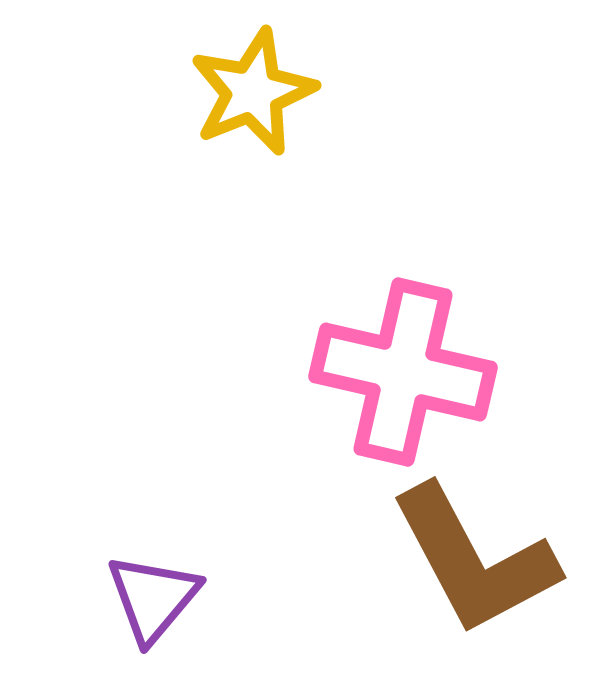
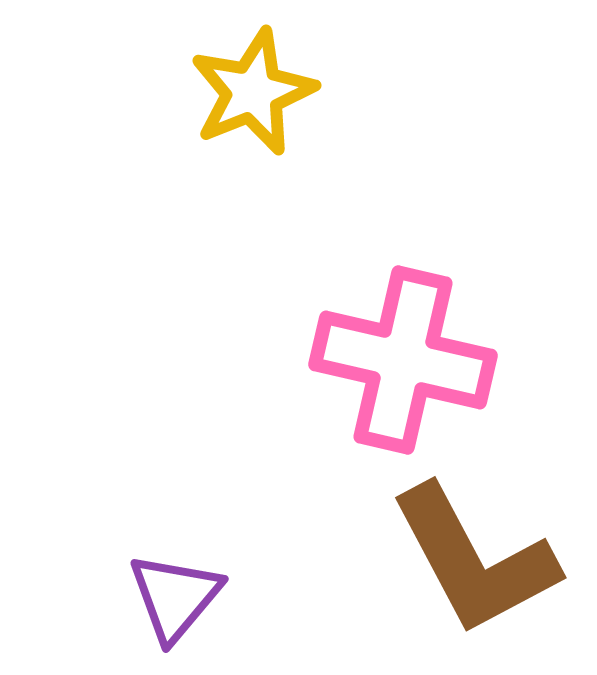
pink cross: moved 12 px up
purple triangle: moved 22 px right, 1 px up
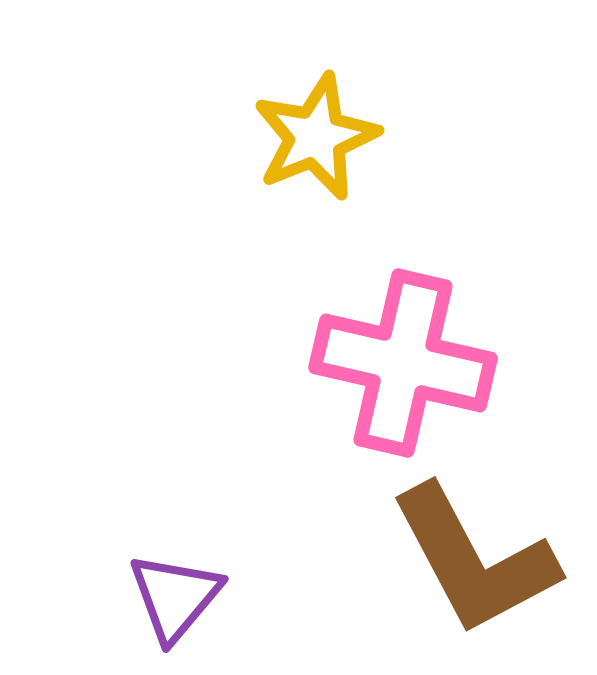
yellow star: moved 63 px right, 45 px down
pink cross: moved 3 px down
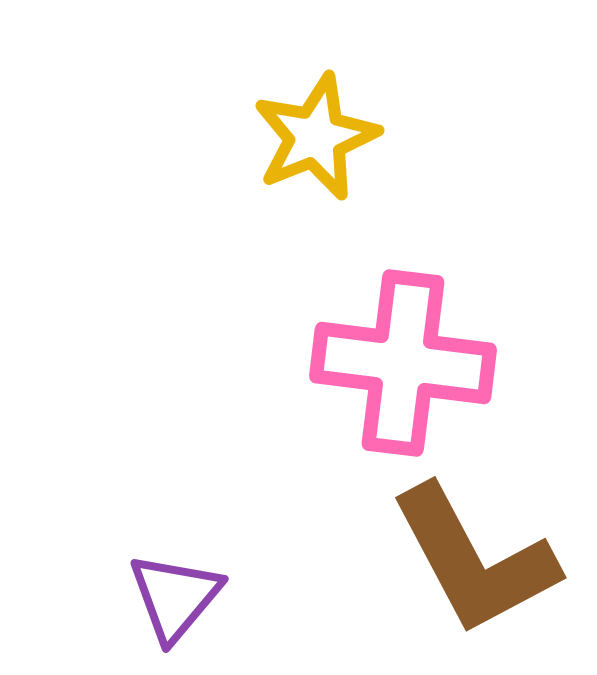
pink cross: rotated 6 degrees counterclockwise
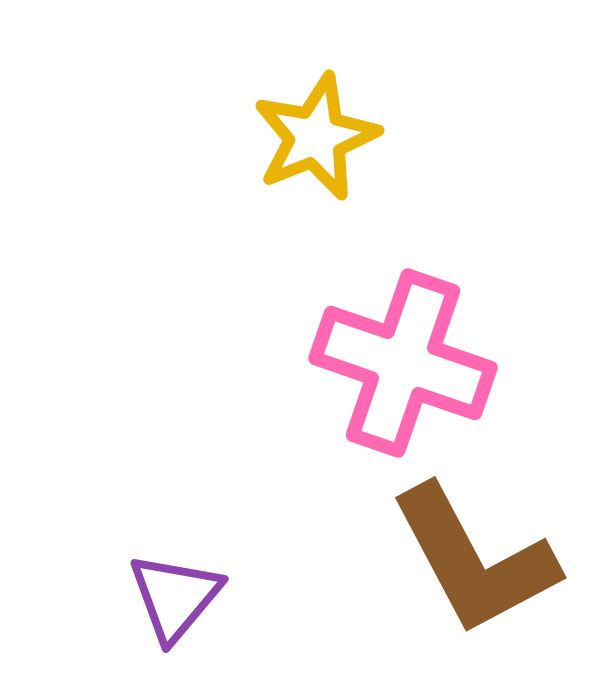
pink cross: rotated 12 degrees clockwise
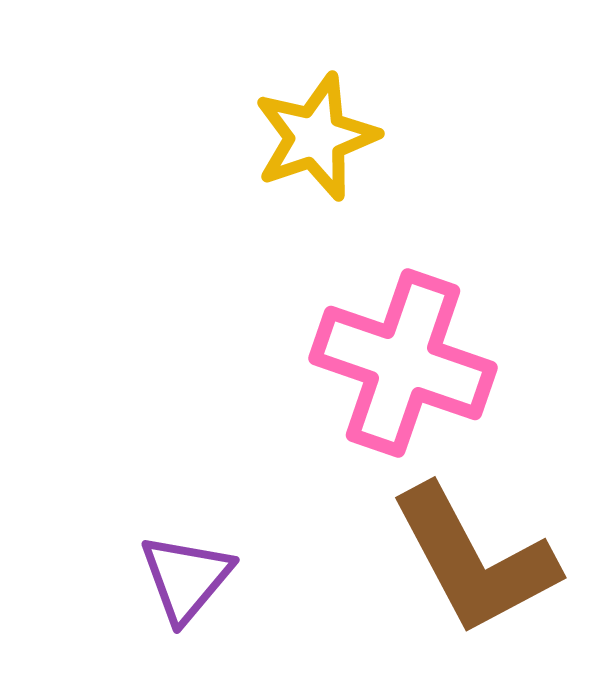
yellow star: rotated 3 degrees clockwise
purple triangle: moved 11 px right, 19 px up
